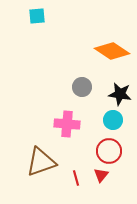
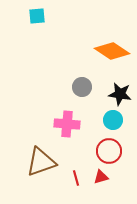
red triangle: moved 2 px down; rotated 35 degrees clockwise
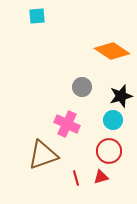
black star: moved 1 px right, 2 px down; rotated 25 degrees counterclockwise
pink cross: rotated 20 degrees clockwise
brown triangle: moved 2 px right, 7 px up
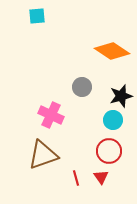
pink cross: moved 16 px left, 9 px up
red triangle: rotated 49 degrees counterclockwise
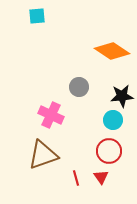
gray circle: moved 3 px left
black star: moved 1 px right; rotated 10 degrees clockwise
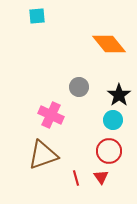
orange diamond: moved 3 px left, 7 px up; rotated 16 degrees clockwise
black star: moved 3 px left, 1 px up; rotated 30 degrees counterclockwise
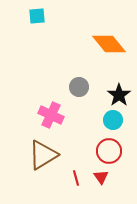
brown triangle: rotated 12 degrees counterclockwise
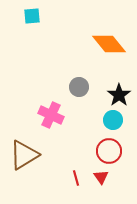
cyan square: moved 5 px left
brown triangle: moved 19 px left
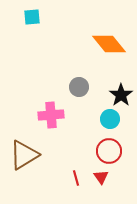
cyan square: moved 1 px down
black star: moved 2 px right
pink cross: rotated 30 degrees counterclockwise
cyan circle: moved 3 px left, 1 px up
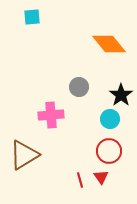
red line: moved 4 px right, 2 px down
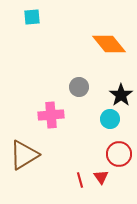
red circle: moved 10 px right, 3 px down
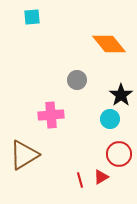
gray circle: moved 2 px left, 7 px up
red triangle: rotated 35 degrees clockwise
